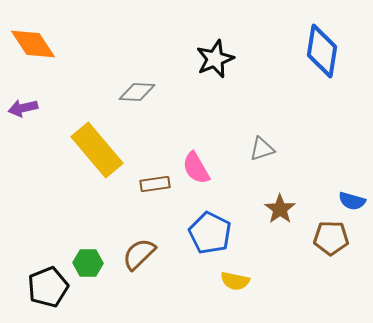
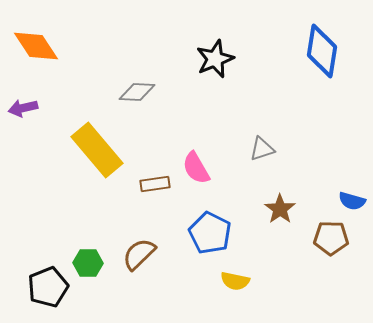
orange diamond: moved 3 px right, 2 px down
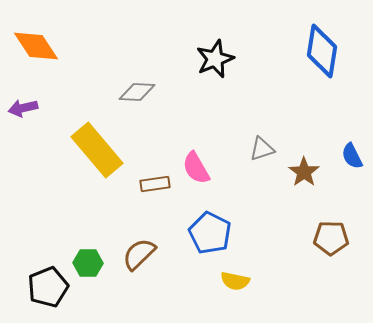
blue semicircle: moved 45 px up; rotated 48 degrees clockwise
brown star: moved 24 px right, 37 px up
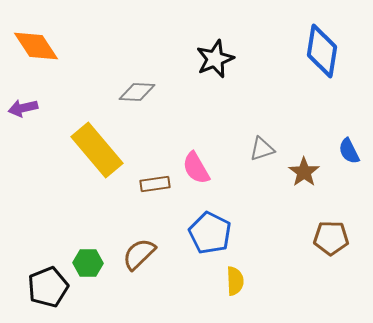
blue semicircle: moved 3 px left, 5 px up
yellow semicircle: rotated 104 degrees counterclockwise
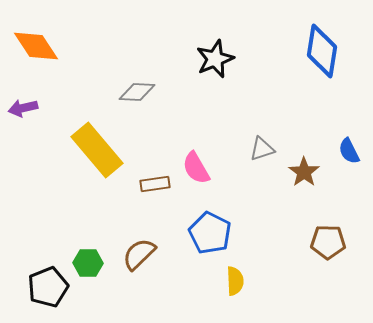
brown pentagon: moved 3 px left, 4 px down
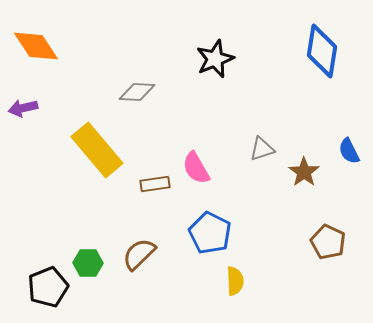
brown pentagon: rotated 24 degrees clockwise
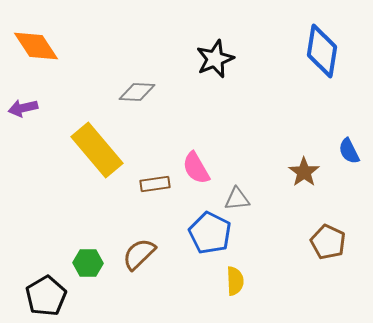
gray triangle: moved 25 px left, 50 px down; rotated 12 degrees clockwise
black pentagon: moved 2 px left, 9 px down; rotated 9 degrees counterclockwise
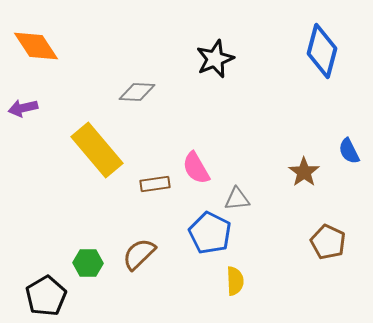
blue diamond: rotated 6 degrees clockwise
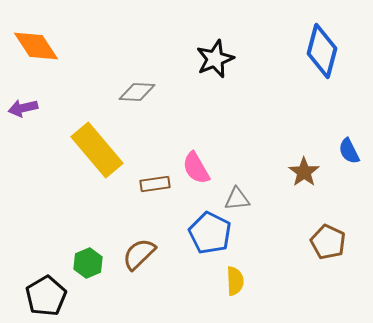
green hexagon: rotated 24 degrees counterclockwise
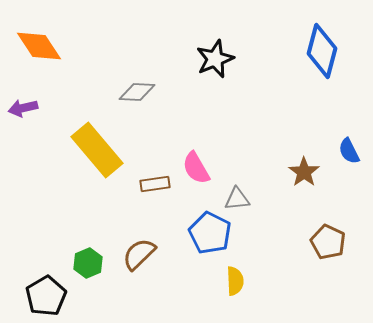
orange diamond: moved 3 px right
